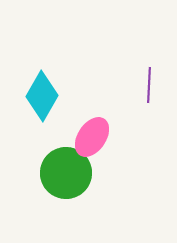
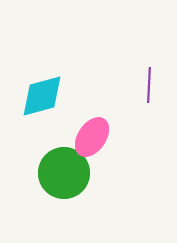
cyan diamond: rotated 45 degrees clockwise
green circle: moved 2 px left
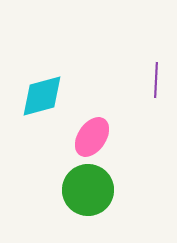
purple line: moved 7 px right, 5 px up
green circle: moved 24 px right, 17 px down
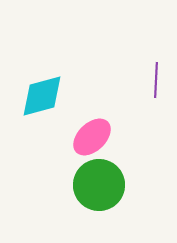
pink ellipse: rotated 12 degrees clockwise
green circle: moved 11 px right, 5 px up
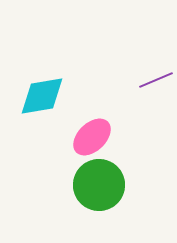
purple line: rotated 64 degrees clockwise
cyan diamond: rotated 6 degrees clockwise
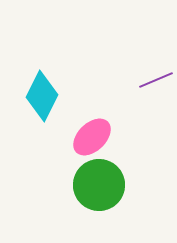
cyan diamond: rotated 54 degrees counterclockwise
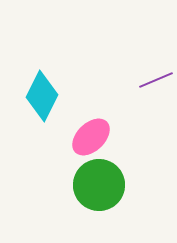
pink ellipse: moved 1 px left
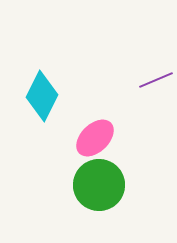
pink ellipse: moved 4 px right, 1 px down
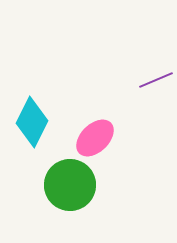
cyan diamond: moved 10 px left, 26 px down
green circle: moved 29 px left
